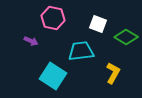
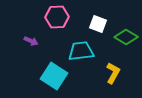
pink hexagon: moved 4 px right, 1 px up; rotated 15 degrees counterclockwise
cyan square: moved 1 px right
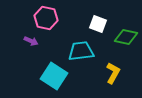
pink hexagon: moved 11 px left, 1 px down; rotated 15 degrees clockwise
green diamond: rotated 20 degrees counterclockwise
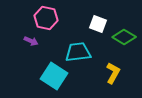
green diamond: moved 2 px left; rotated 20 degrees clockwise
cyan trapezoid: moved 3 px left, 1 px down
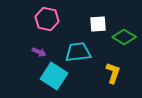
pink hexagon: moved 1 px right, 1 px down
white square: rotated 24 degrees counterclockwise
purple arrow: moved 8 px right, 11 px down
yellow L-shape: rotated 10 degrees counterclockwise
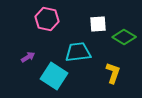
purple arrow: moved 11 px left, 5 px down; rotated 56 degrees counterclockwise
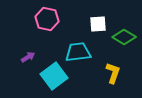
cyan square: rotated 20 degrees clockwise
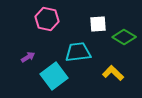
yellow L-shape: rotated 65 degrees counterclockwise
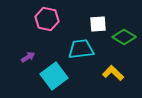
cyan trapezoid: moved 3 px right, 3 px up
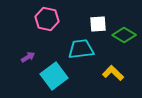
green diamond: moved 2 px up
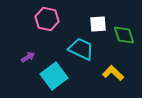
green diamond: rotated 40 degrees clockwise
cyan trapezoid: rotated 32 degrees clockwise
